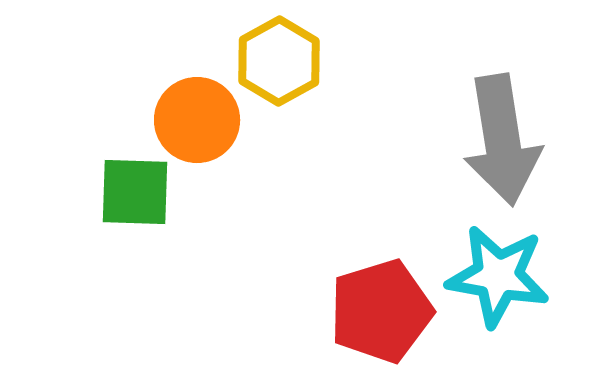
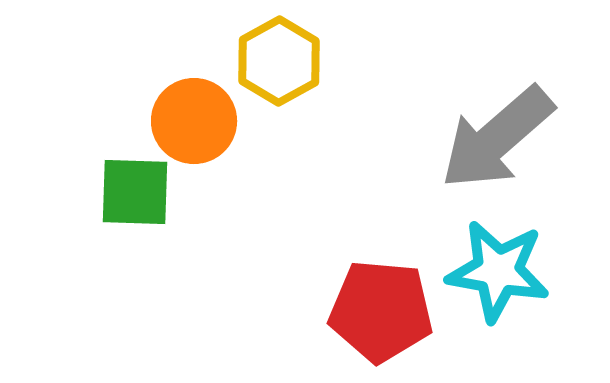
orange circle: moved 3 px left, 1 px down
gray arrow: moved 5 px left, 2 px up; rotated 58 degrees clockwise
cyan star: moved 5 px up
red pentagon: rotated 22 degrees clockwise
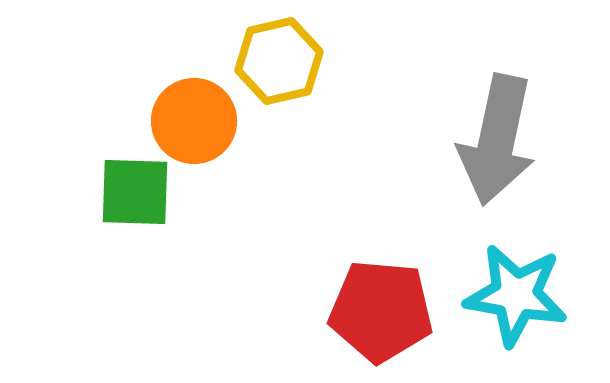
yellow hexagon: rotated 16 degrees clockwise
gray arrow: moved 2 px down; rotated 37 degrees counterclockwise
cyan star: moved 18 px right, 24 px down
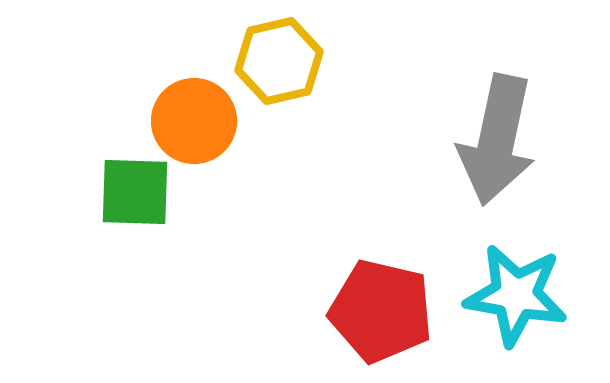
red pentagon: rotated 8 degrees clockwise
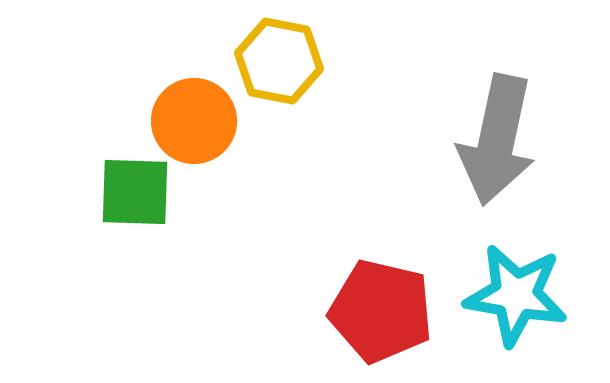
yellow hexagon: rotated 24 degrees clockwise
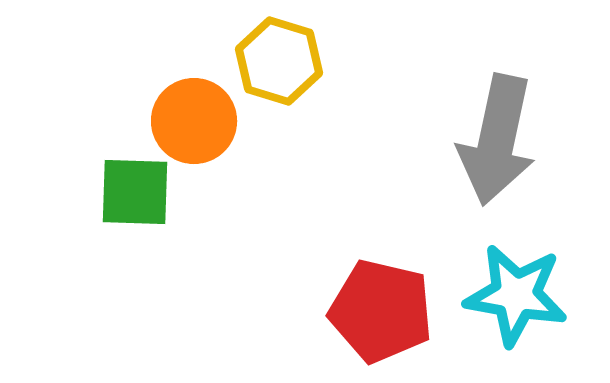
yellow hexagon: rotated 6 degrees clockwise
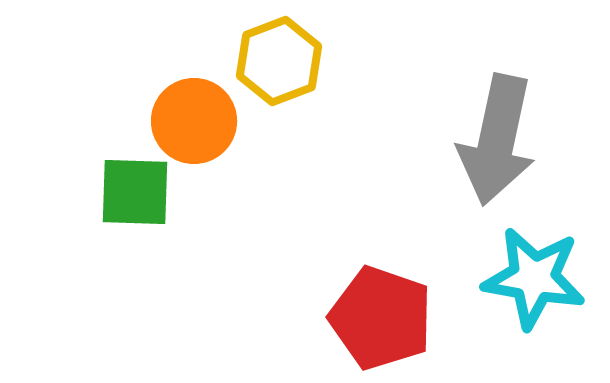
yellow hexagon: rotated 22 degrees clockwise
cyan star: moved 18 px right, 17 px up
red pentagon: moved 7 px down; rotated 6 degrees clockwise
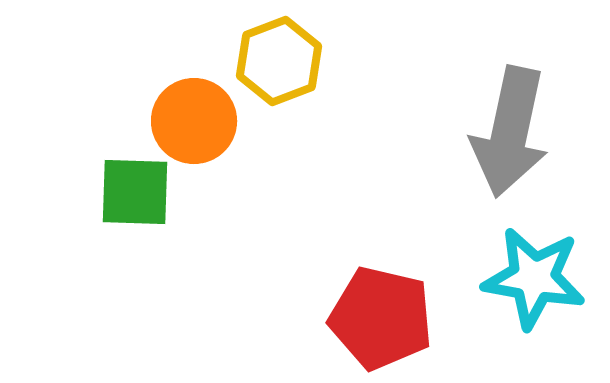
gray arrow: moved 13 px right, 8 px up
red pentagon: rotated 6 degrees counterclockwise
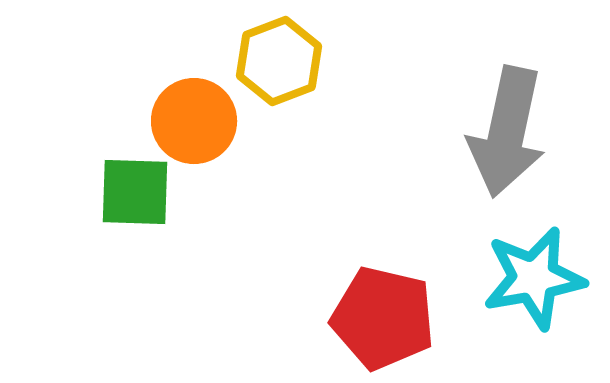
gray arrow: moved 3 px left
cyan star: rotated 20 degrees counterclockwise
red pentagon: moved 2 px right
